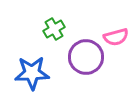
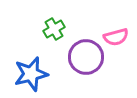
blue star: moved 1 px left, 1 px down; rotated 12 degrees counterclockwise
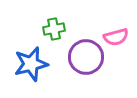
green cross: rotated 20 degrees clockwise
blue star: moved 10 px up
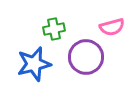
pink semicircle: moved 4 px left, 10 px up
blue star: moved 3 px right
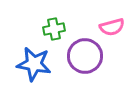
purple circle: moved 1 px left, 1 px up
blue star: rotated 24 degrees clockwise
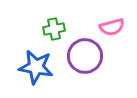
blue star: moved 2 px right, 3 px down
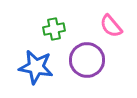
pink semicircle: moved 1 px left, 1 px up; rotated 65 degrees clockwise
purple circle: moved 2 px right, 4 px down
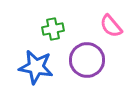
green cross: moved 1 px left
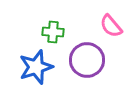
green cross: moved 3 px down; rotated 15 degrees clockwise
blue star: rotated 28 degrees counterclockwise
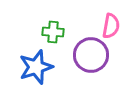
pink semicircle: rotated 130 degrees counterclockwise
purple circle: moved 4 px right, 5 px up
